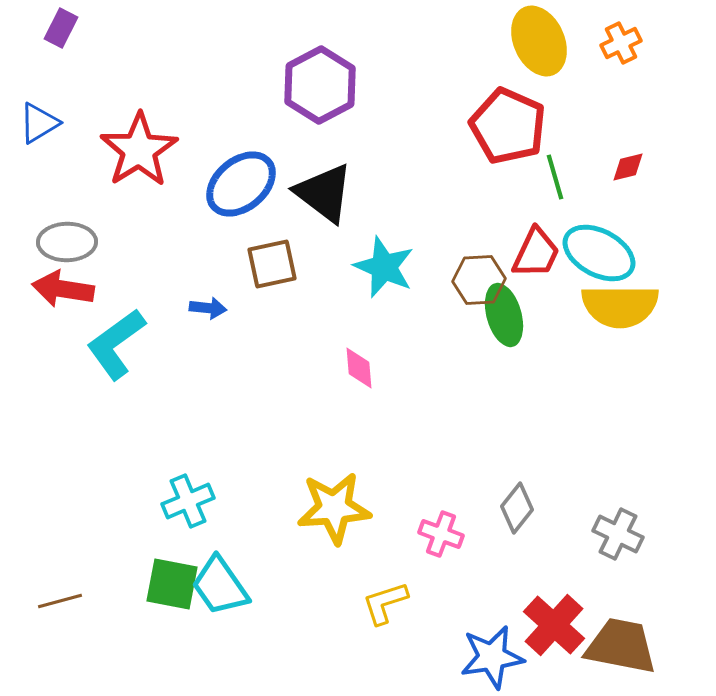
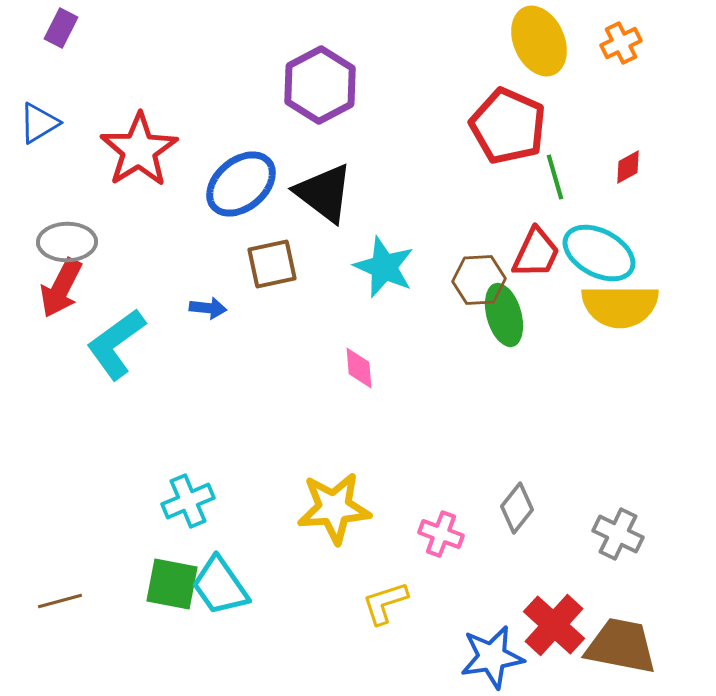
red diamond: rotated 15 degrees counterclockwise
red arrow: moved 2 px left, 1 px up; rotated 72 degrees counterclockwise
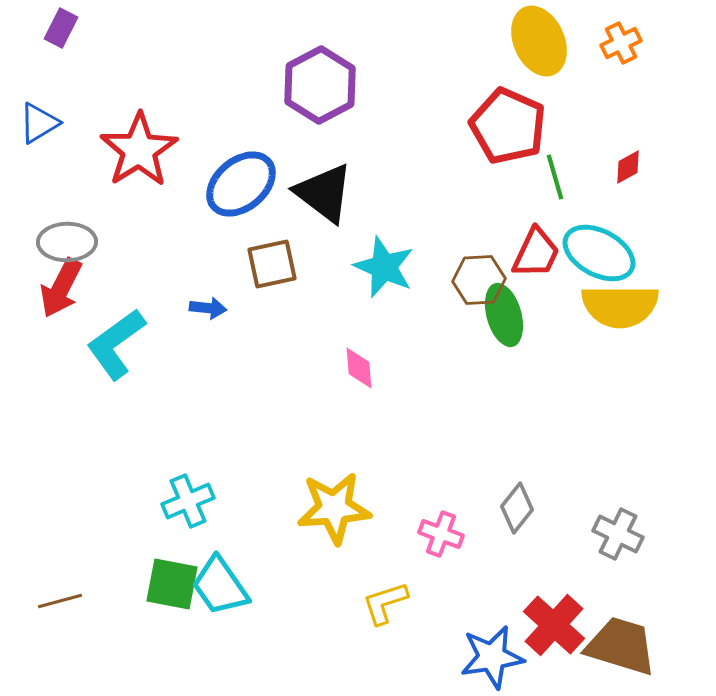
brown trapezoid: rotated 6 degrees clockwise
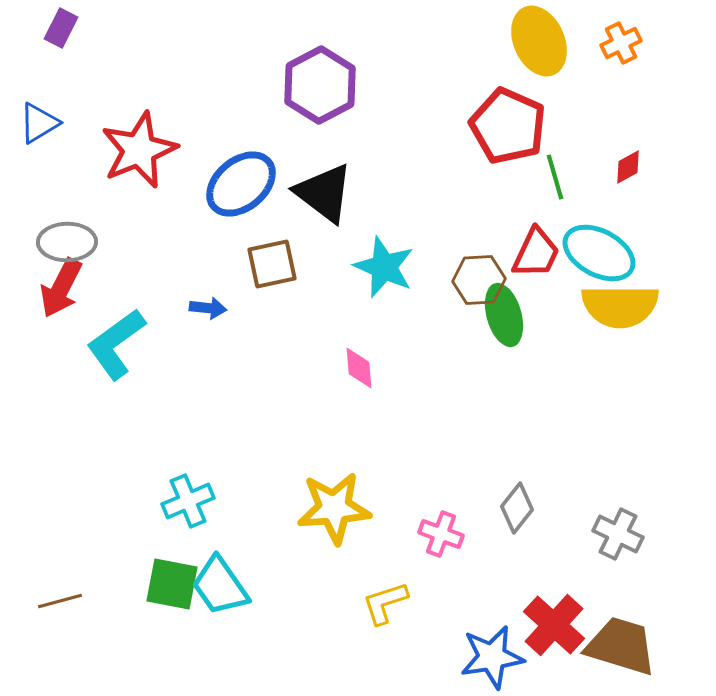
red star: rotated 10 degrees clockwise
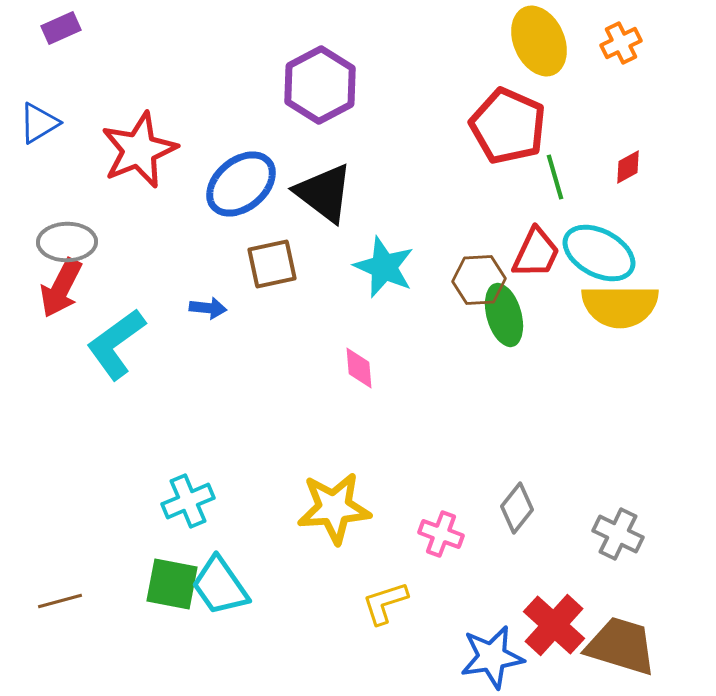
purple rectangle: rotated 39 degrees clockwise
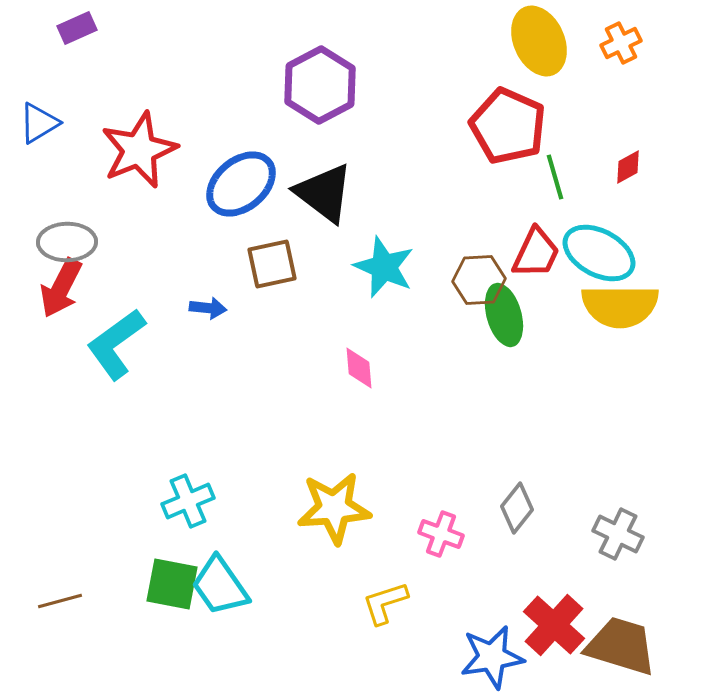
purple rectangle: moved 16 px right
